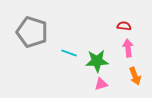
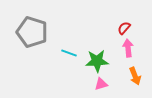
red semicircle: moved 2 px down; rotated 56 degrees counterclockwise
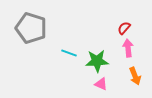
gray pentagon: moved 1 px left, 4 px up
pink triangle: rotated 40 degrees clockwise
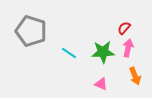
gray pentagon: moved 3 px down
pink arrow: rotated 18 degrees clockwise
cyan line: rotated 14 degrees clockwise
green star: moved 6 px right, 9 px up
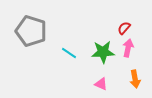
orange arrow: moved 3 px down; rotated 12 degrees clockwise
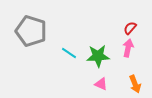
red semicircle: moved 6 px right
green star: moved 5 px left, 4 px down
orange arrow: moved 5 px down; rotated 12 degrees counterclockwise
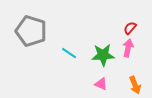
green star: moved 5 px right, 1 px up
orange arrow: moved 1 px down
